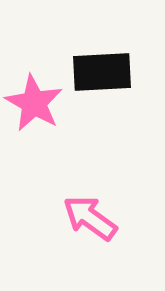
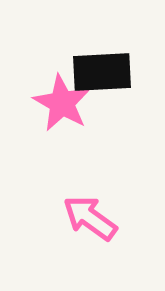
pink star: moved 28 px right
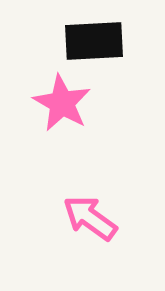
black rectangle: moved 8 px left, 31 px up
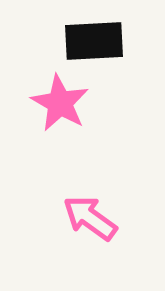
pink star: moved 2 px left
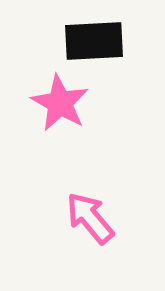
pink arrow: rotated 14 degrees clockwise
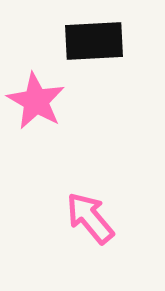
pink star: moved 24 px left, 2 px up
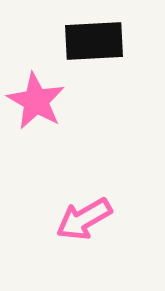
pink arrow: moved 6 px left, 1 px down; rotated 80 degrees counterclockwise
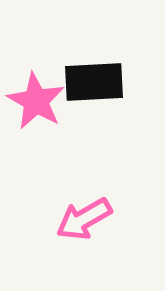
black rectangle: moved 41 px down
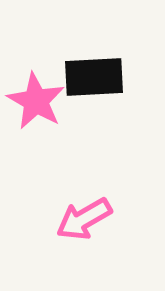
black rectangle: moved 5 px up
